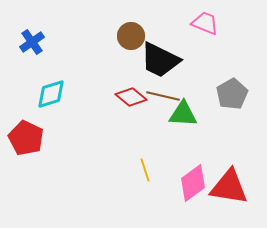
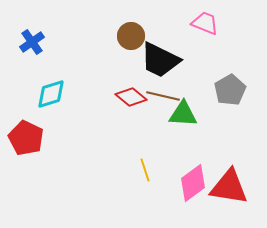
gray pentagon: moved 2 px left, 4 px up
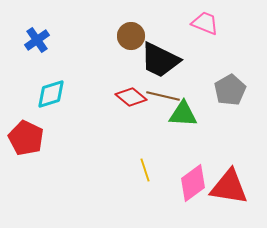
blue cross: moved 5 px right, 2 px up
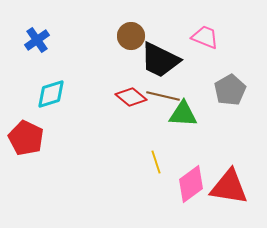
pink trapezoid: moved 14 px down
yellow line: moved 11 px right, 8 px up
pink diamond: moved 2 px left, 1 px down
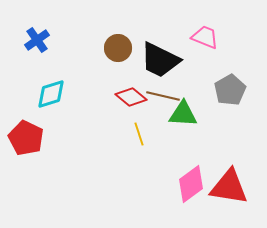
brown circle: moved 13 px left, 12 px down
yellow line: moved 17 px left, 28 px up
